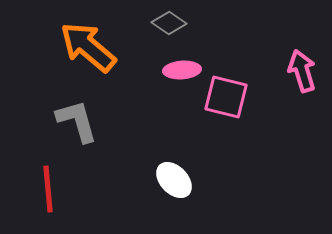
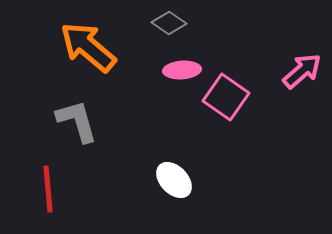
pink arrow: rotated 66 degrees clockwise
pink square: rotated 21 degrees clockwise
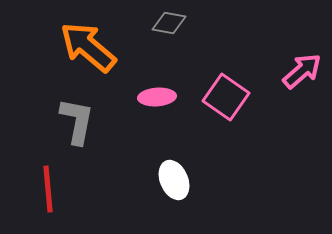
gray diamond: rotated 24 degrees counterclockwise
pink ellipse: moved 25 px left, 27 px down
gray L-shape: rotated 27 degrees clockwise
white ellipse: rotated 21 degrees clockwise
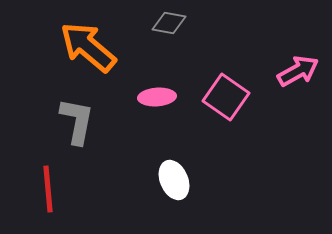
pink arrow: moved 4 px left; rotated 12 degrees clockwise
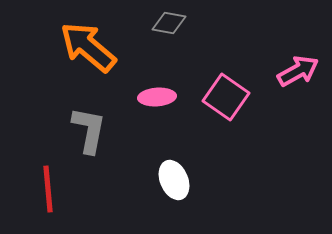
gray L-shape: moved 12 px right, 9 px down
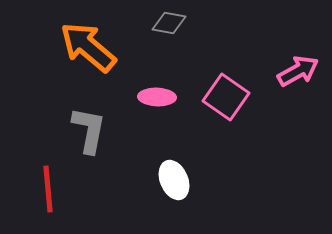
pink ellipse: rotated 6 degrees clockwise
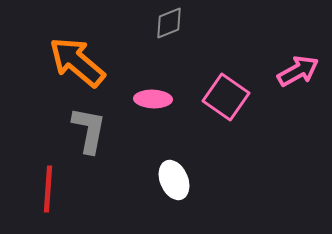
gray diamond: rotated 32 degrees counterclockwise
orange arrow: moved 11 px left, 15 px down
pink ellipse: moved 4 px left, 2 px down
red line: rotated 9 degrees clockwise
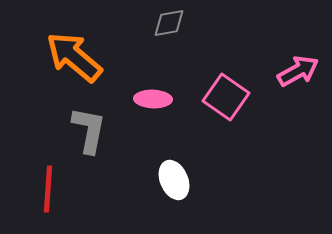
gray diamond: rotated 12 degrees clockwise
orange arrow: moved 3 px left, 5 px up
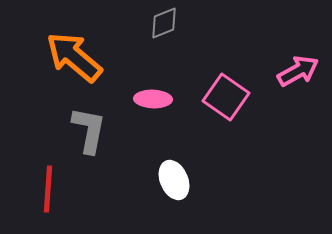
gray diamond: moved 5 px left; rotated 12 degrees counterclockwise
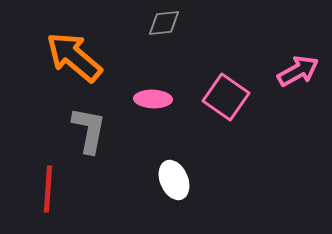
gray diamond: rotated 16 degrees clockwise
